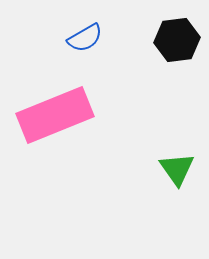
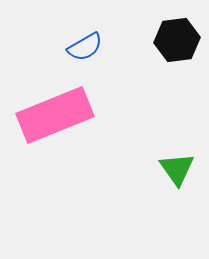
blue semicircle: moved 9 px down
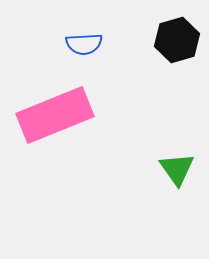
black hexagon: rotated 9 degrees counterclockwise
blue semicircle: moved 1 px left, 3 px up; rotated 27 degrees clockwise
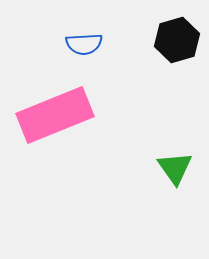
green triangle: moved 2 px left, 1 px up
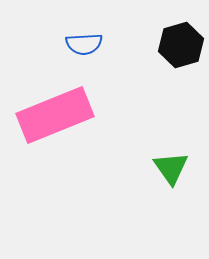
black hexagon: moved 4 px right, 5 px down
green triangle: moved 4 px left
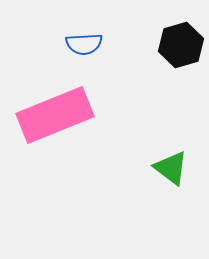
green triangle: rotated 18 degrees counterclockwise
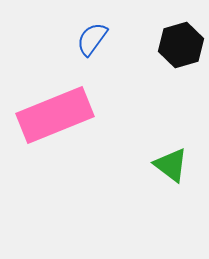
blue semicircle: moved 8 px right, 5 px up; rotated 129 degrees clockwise
green triangle: moved 3 px up
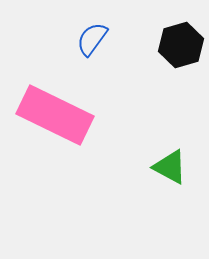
pink rectangle: rotated 48 degrees clockwise
green triangle: moved 1 px left, 2 px down; rotated 9 degrees counterclockwise
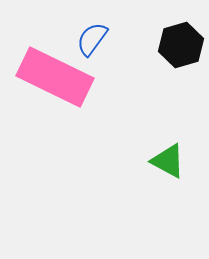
pink rectangle: moved 38 px up
green triangle: moved 2 px left, 6 px up
